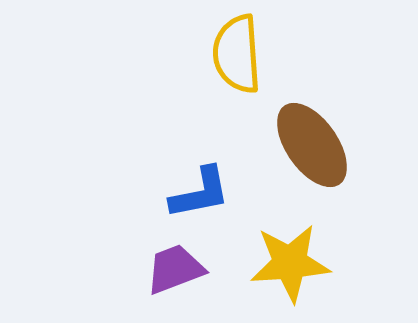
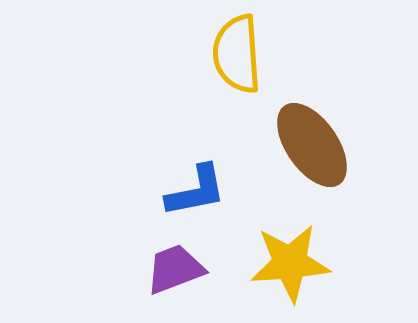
blue L-shape: moved 4 px left, 2 px up
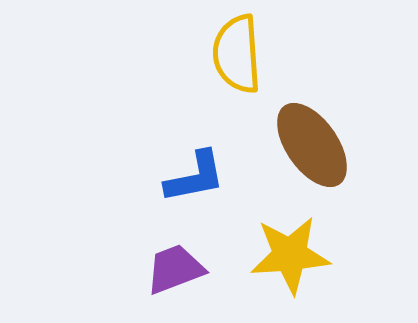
blue L-shape: moved 1 px left, 14 px up
yellow star: moved 8 px up
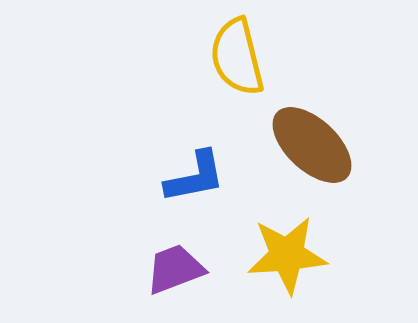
yellow semicircle: moved 3 px down; rotated 10 degrees counterclockwise
brown ellipse: rotated 12 degrees counterclockwise
yellow star: moved 3 px left
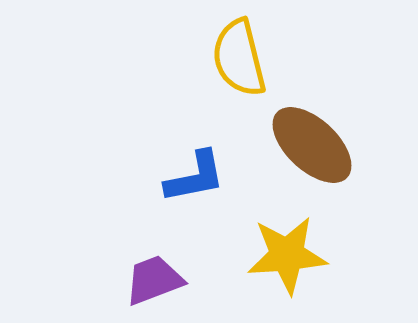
yellow semicircle: moved 2 px right, 1 px down
purple trapezoid: moved 21 px left, 11 px down
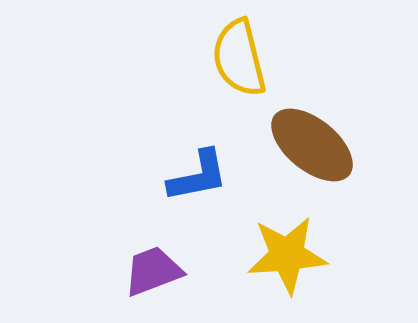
brown ellipse: rotated 4 degrees counterclockwise
blue L-shape: moved 3 px right, 1 px up
purple trapezoid: moved 1 px left, 9 px up
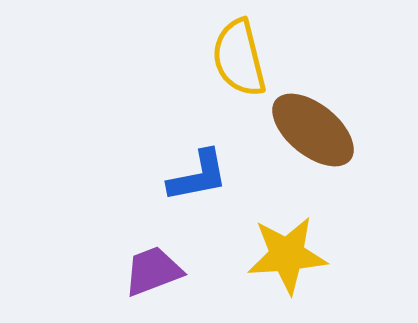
brown ellipse: moved 1 px right, 15 px up
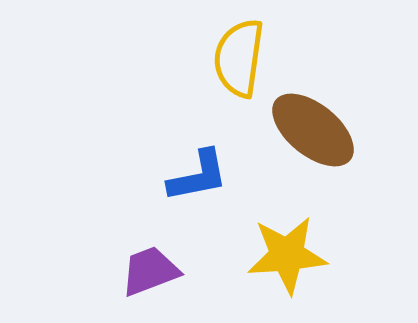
yellow semicircle: rotated 22 degrees clockwise
purple trapezoid: moved 3 px left
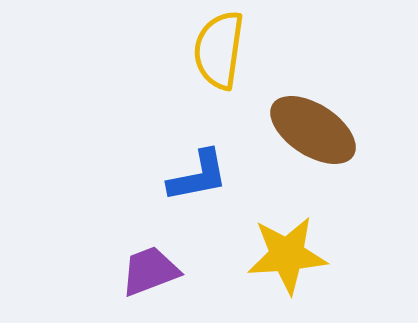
yellow semicircle: moved 20 px left, 8 px up
brown ellipse: rotated 6 degrees counterclockwise
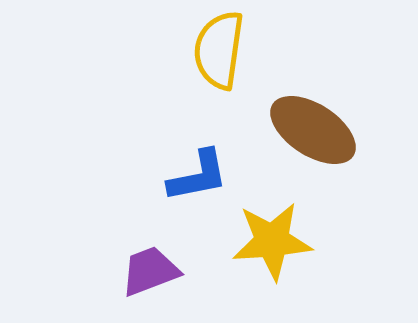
yellow star: moved 15 px left, 14 px up
